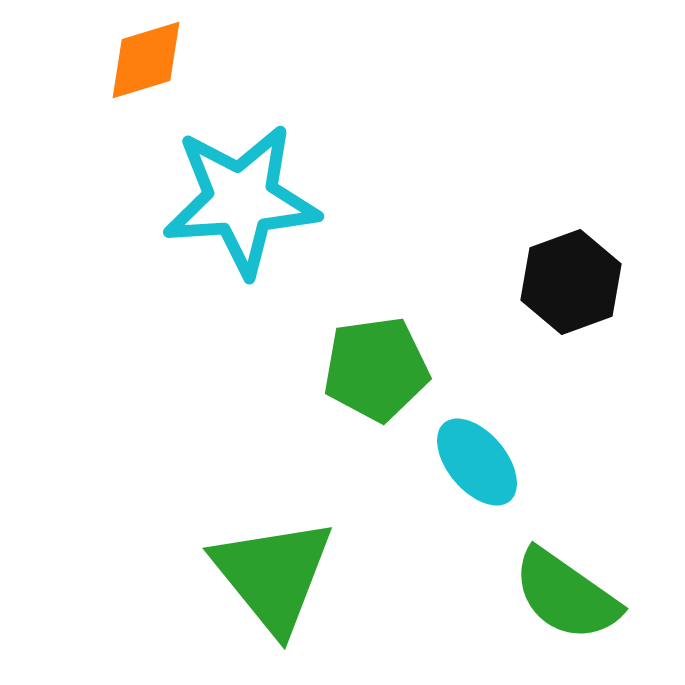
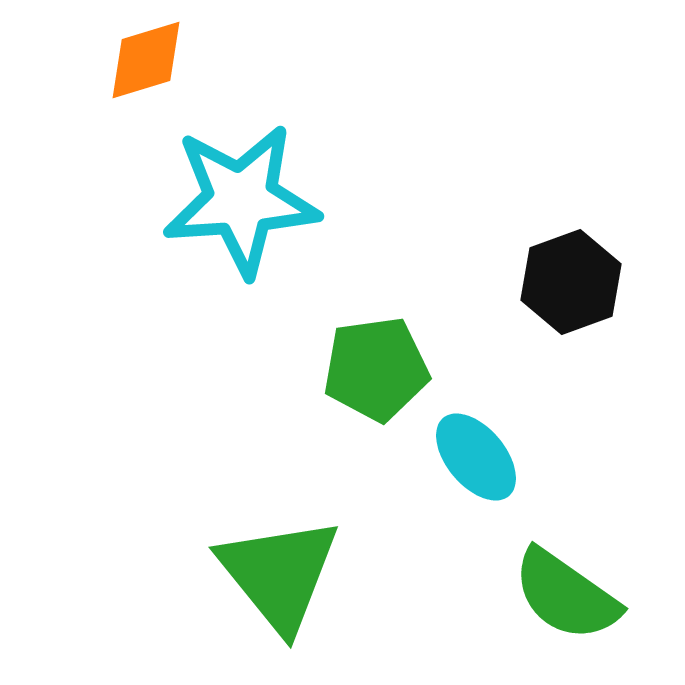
cyan ellipse: moved 1 px left, 5 px up
green triangle: moved 6 px right, 1 px up
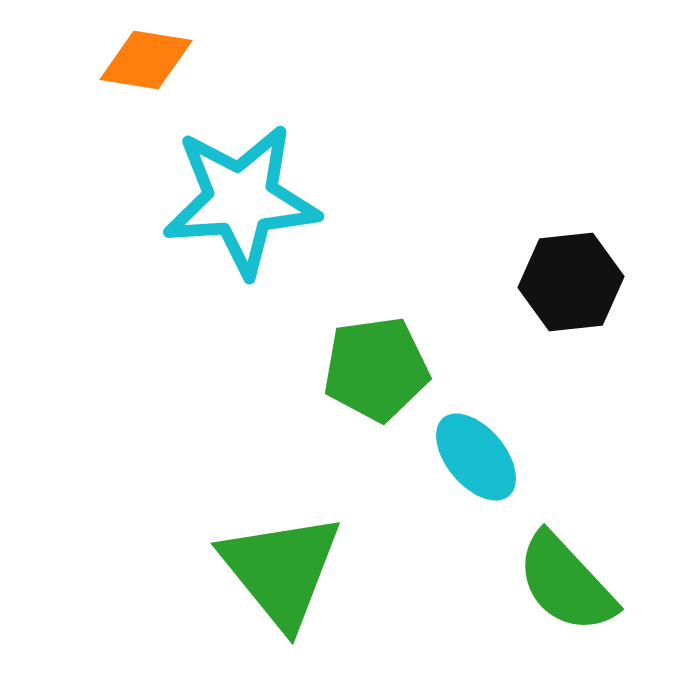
orange diamond: rotated 26 degrees clockwise
black hexagon: rotated 14 degrees clockwise
green triangle: moved 2 px right, 4 px up
green semicircle: moved 12 px up; rotated 12 degrees clockwise
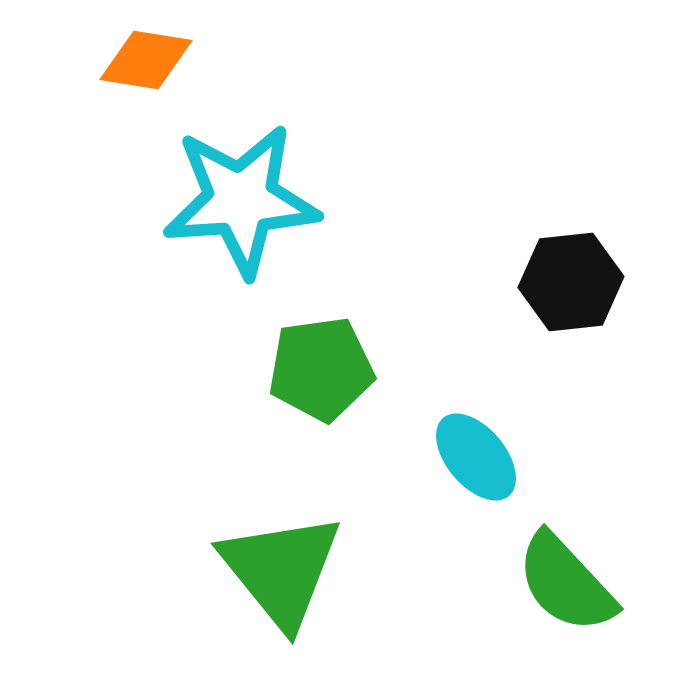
green pentagon: moved 55 px left
